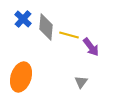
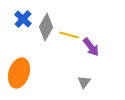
gray diamond: rotated 24 degrees clockwise
orange ellipse: moved 2 px left, 4 px up
gray triangle: moved 3 px right
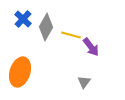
yellow line: moved 2 px right
orange ellipse: moved 1 px right, 1 px up
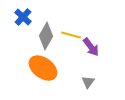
blue cross: moved 2 px up
gray diamond: moved 9 px down
orange ellipse: moved 23 px right, 4 px up; rotated 72 degrees counterclockwise
gray triangle: moved 4 px right
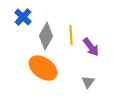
yellow line: rotated 72 degrees clockwise
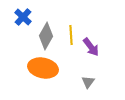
orange ellipse: rotated 24 degrees counterclockwise
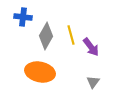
blue cross: rotated 36 degrees counterclockwise
yellow line: rotated 12 degrees counterclockwise
orange ellipse: moved 3 px left, 4 px down
gray triangle: moved 5 px right
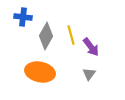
gray triangle: moved 4 px left, 8 px up
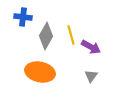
purple arrow: rotated 24 degrees counterclockwise
gray triangle: moved 2 px right, 2 px down
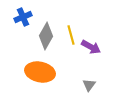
blue cross: rotated 30 degrees counterclockwise
gray triangle: moved 2 px left, 9 px down
